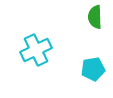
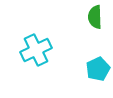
cyan pentagon: moved 5 px right; rotated 15 degrees counterclockwise
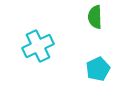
cyan cross: moved 2 px right, 4 px up
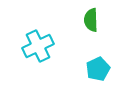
green semicircle: moved 4 px left, 3 px down
